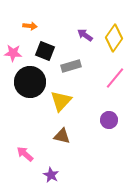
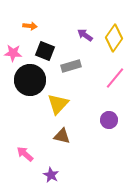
black circle: moved 2 px up
yellow triangle: moved 3 px left, 3 px down
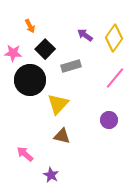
orange arrow: rotated 56 degrees clockwise
black square: moved 2 px up; rotated 24 degrees clockwise
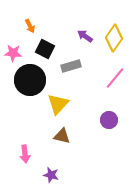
purple arrow: moved 1 px down
black square: rotated 18 degrees counterclockwise
pink arrow: rotated 138 degrees counterclockwise
purple star: rotated 14 degrees counterclockwise
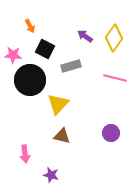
pink star: moved 2 px down
pink line: rotated 65 degrees clockwise
purple circle: moved 2 px right, 13 px down
